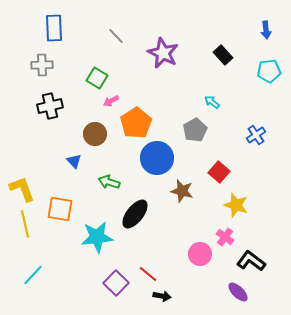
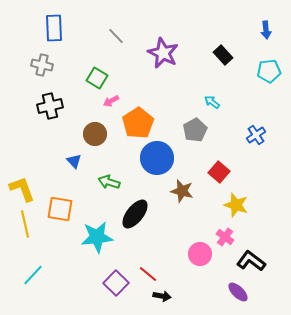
gray cross: rotated 15 degrees clockwise
orange pentagon: moved 2 px right
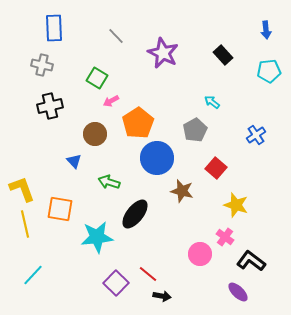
red square: moved 3 px left, 4 px up
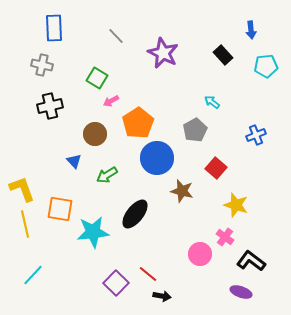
blue arrow: moved 15 px left
cyan pentagon: moved 3 px left, 5 px up
blue cross: rotated 12 degrees clockwise
green arrow: moved 2 px left, 7 px up; rotated 50 degrees counterclockwise
cyan star: moved 4 px left, 5 px up
purple ellipse: moved 3 px right; rotated 25 degrees counterclockwise
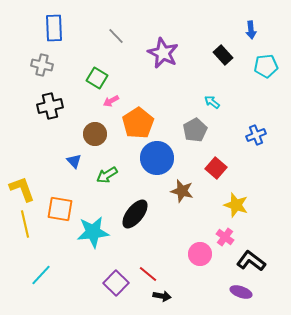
cyan line: moved 8 px right
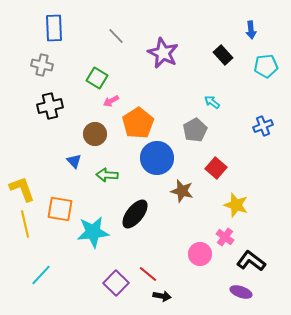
blue cross: moved 7 px right, 9 px up
green arrow: rotated 35 degrees clockwise
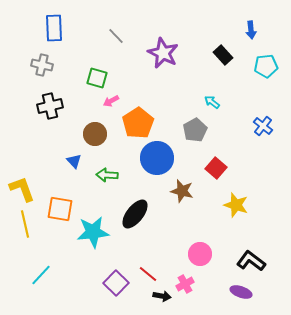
green square: rotated 15 degrees counterclockwise
blue cross: rotated 30 degrees counterclockwise
pink cross: moved 40 px left, 47 px down; rotated 24 degrees clockwise
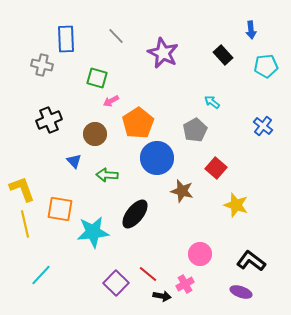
blue rectangle: moved 12 px right, 11 px down
black cross: moved 1 px left, 14 px down; rotated 10 degrees counterclockwise
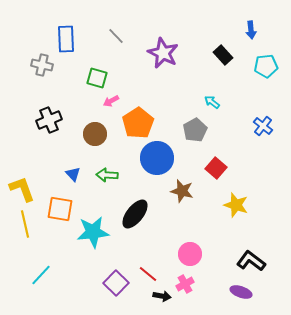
blue triangle: moved 1 px left, 13 px down
pink circle: moved 10 px left
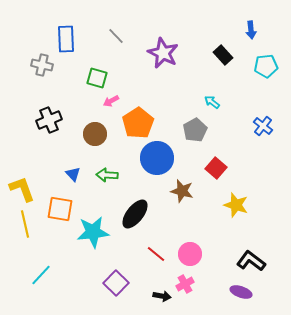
red line: moved 8 px right, 20 px up
